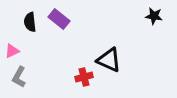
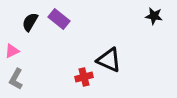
black semicircle: rotated 36 degrees clockwise
gray L-shape: moved 3 px left, 2 px down
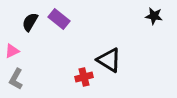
black triangle: rotated 8 degrees clockwise
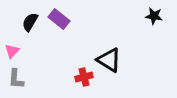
pink triangle: rotated 21 degrees counterclockwise
gray L-shape: rotated 25 degrees counterclockwise
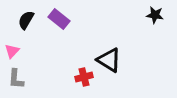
black star: moved 1 px right, 1 px up
black semicircle: moved 4 px left, 2 px up
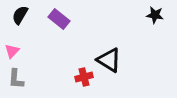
black semicircle: moved 6 px left, 5 px up
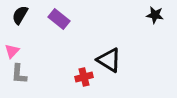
gray L-shape: moved 3 px right, 5 px up
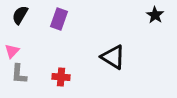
black star: rotated 24 degrees clockwise
purple rectangle: rotated 70 degrees clockwise
black triangle: moved 4 px right, 3 px up
red cross: moved 23 px left; rotated 18 degrees clockwise
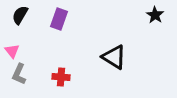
pink triangle: rotated 21 degrees counterclockwise
black triangle: moved 1 px right
gray L-shape: rotated 20 degrees clockwise
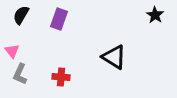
black semicircle: moved 1 px right
gray L-shape: moved 1 px right
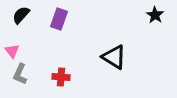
black semicircle: rotated 12 degrees clockwise
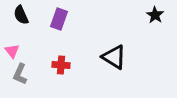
black semicircle: rotated 66 degrees counterclockwise
red cross: moved 12 px up
